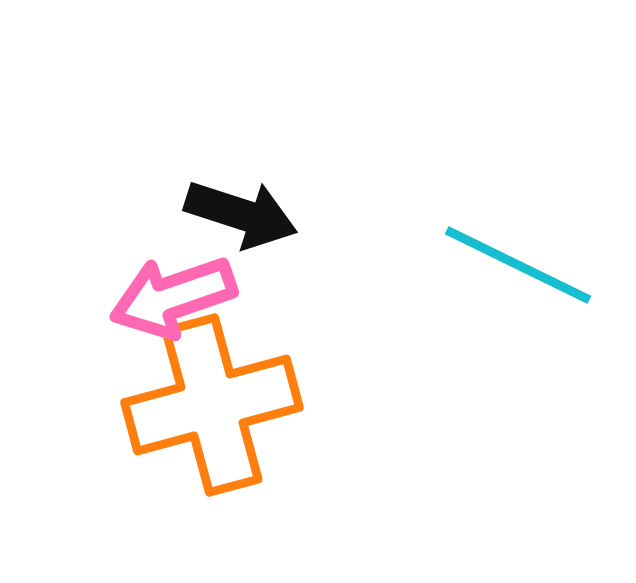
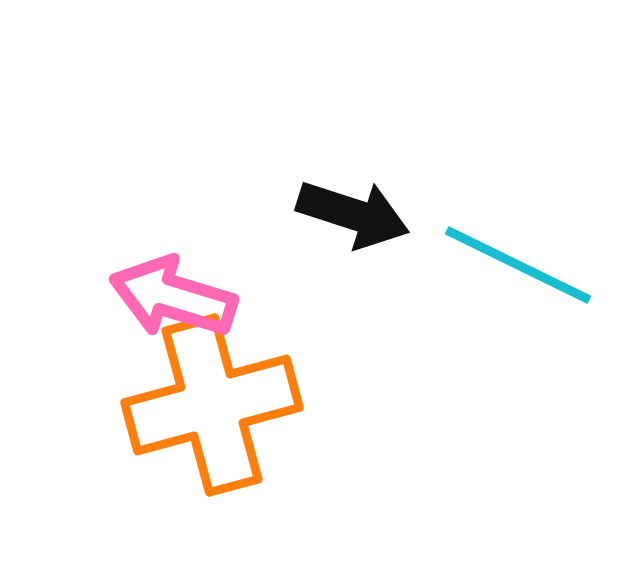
black arrow: moved 112 px right
pink arrow: rotated 36 degrees clockwise
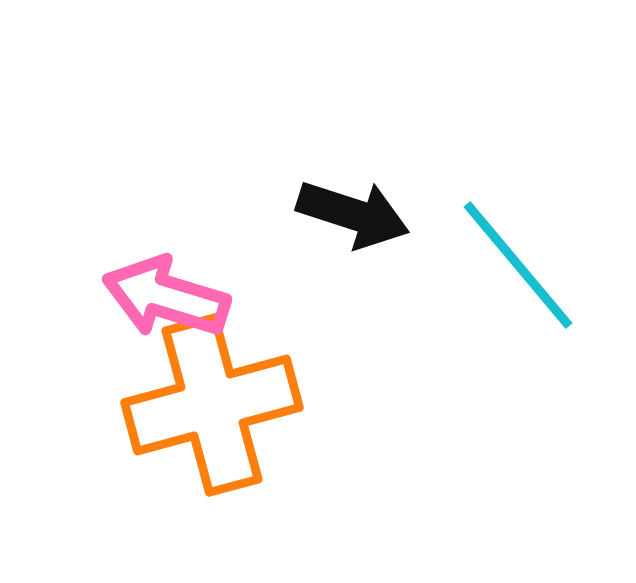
cyan line: rotated 24 degrees clockwise
pink arrow: moved 7 px left
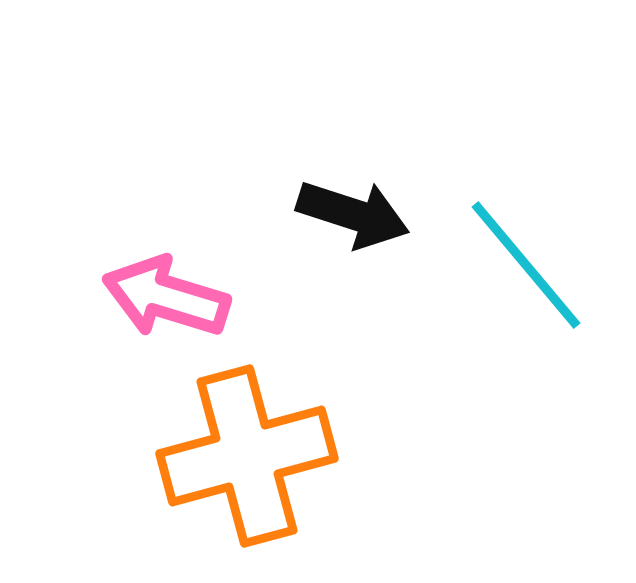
cyan line: moved 8 px right
orange cross: moved 35 px right, 51 px down
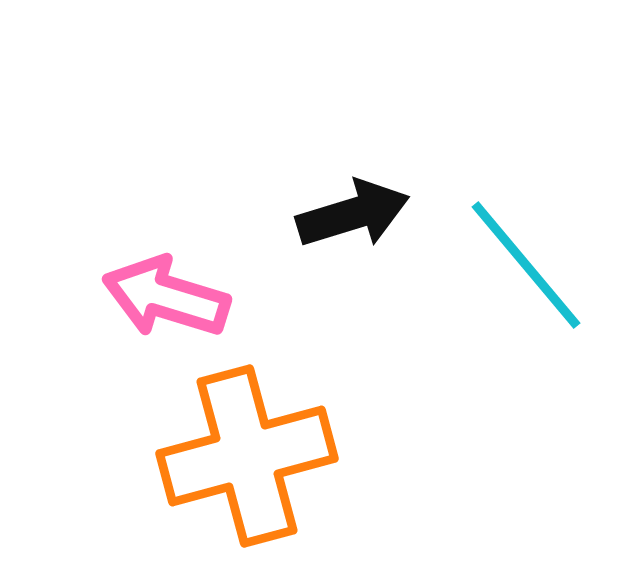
black arrow: rotated 35 degrees counterclockwise
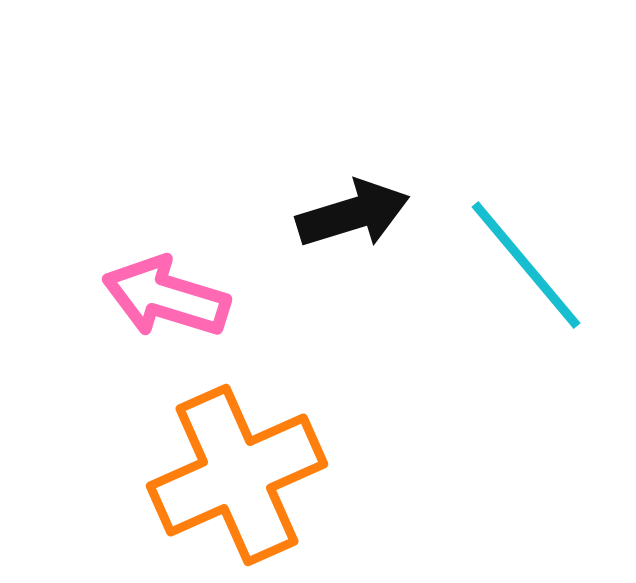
orange cross: moved 10 px left, 19 px down; rotated 9 degrees counterclockwise
